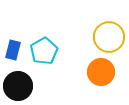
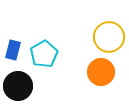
cyan pentagon: moved 3 px down
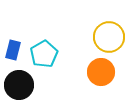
black circle: moved 1 px right, 1 px up
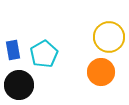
blue rectangle: rotated 24 degrees counterclockwise
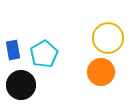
yellow circle: moved 1 px left, 1 px down
black circle: moved 2 px right
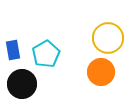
cyan pentagon: moved 2 px right
black circle: moved 1 px right, 1 px up
